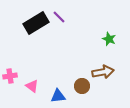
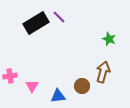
brown arrow: rotated 65 degrees counterclockwise
pink triangle: rotated 24 degrees clockwise
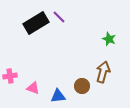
pink triangle: moved 1 px right, 2 px down; rotated 40 degrees counterclockwise
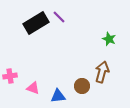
brown arrow: moved 1 px left
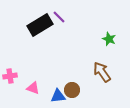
black rectangle: moved 4 px right, 2 px down
brown arrow: rotated 50 degrees counterclockwise
brown circle: moved 10 px left, 4 px down
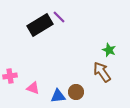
green star: moved 11 px down
brown circle: moved 4 px right, 2 px down
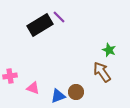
blue triangle: rotated 14 degrees counterclockwise
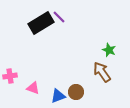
black rectangle: moved 1 px right, 2 px up
